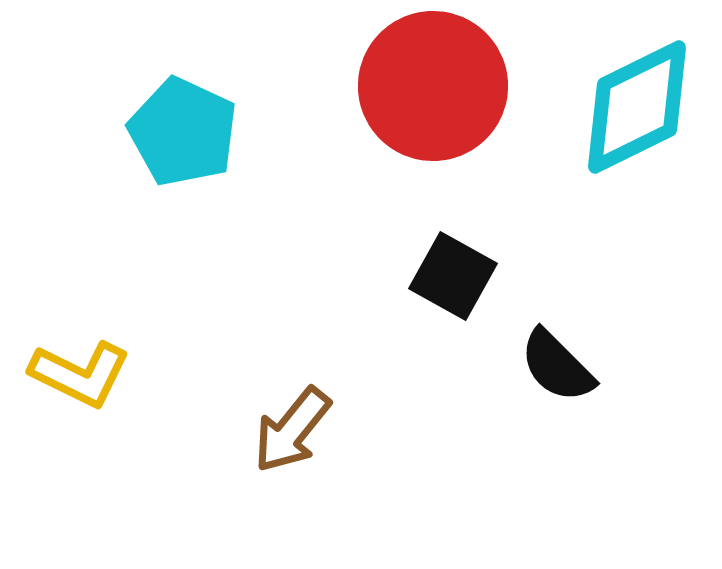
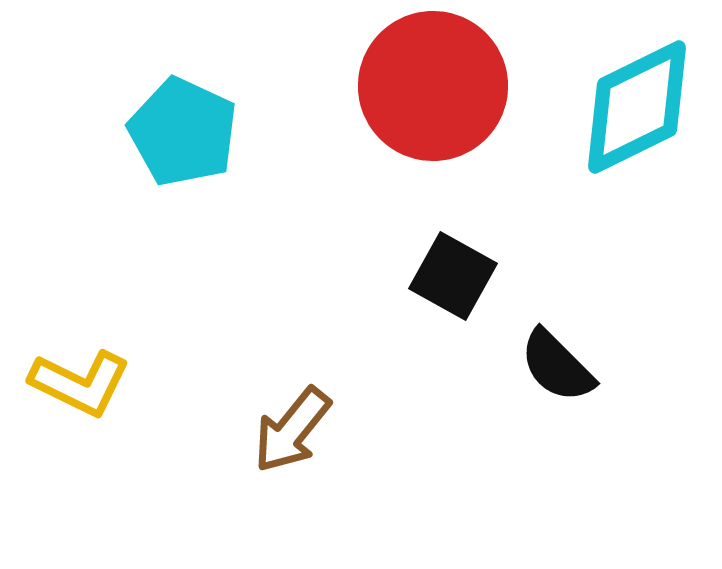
yellow L-shape: moved 9 px down
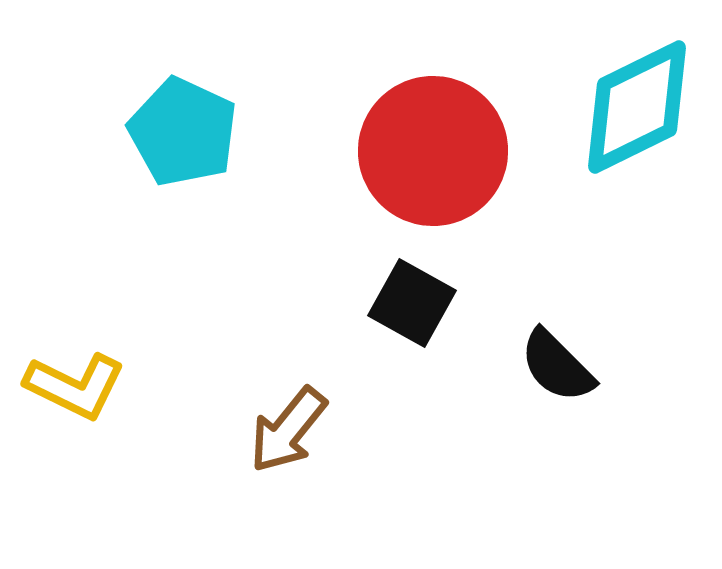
red circle: moved 65 px down
black square: moved 41 px left, 27 px down
yellow L-shape: moved 5 px left, 3 px down
brown arrow: moved 4 px left
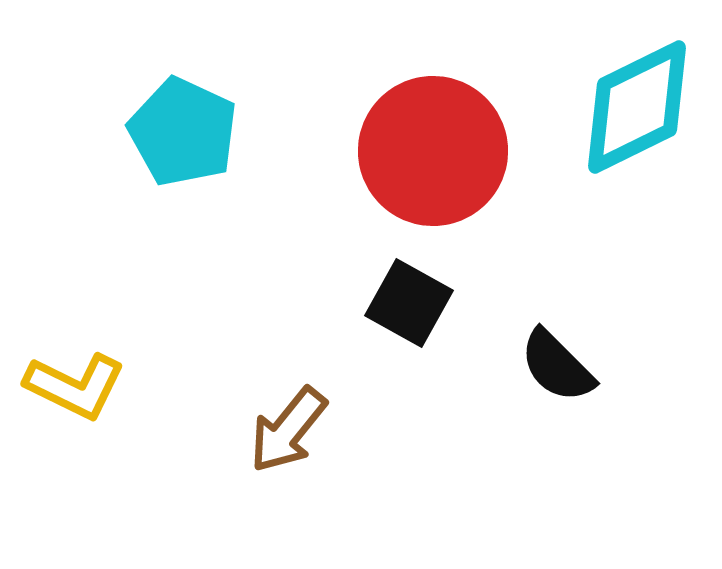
black square: moved 3 px left
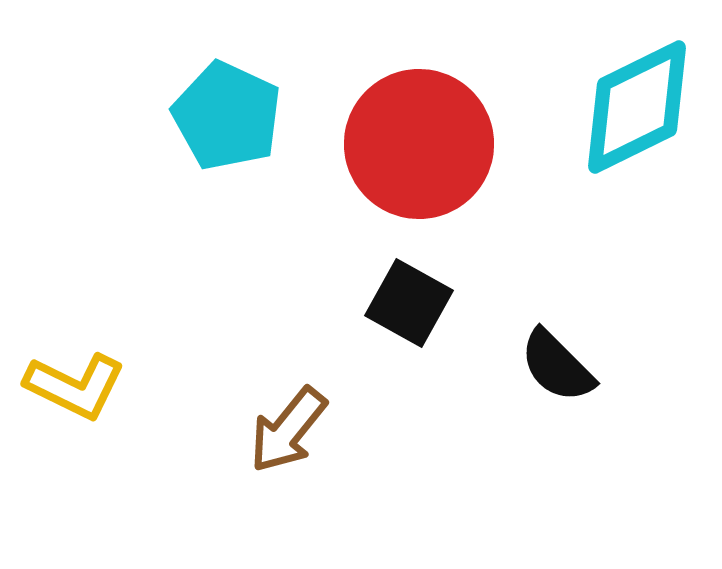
cyan pentagon: moved 44 px right, 16 px up
red circle: moved 14 px left, 7 px up
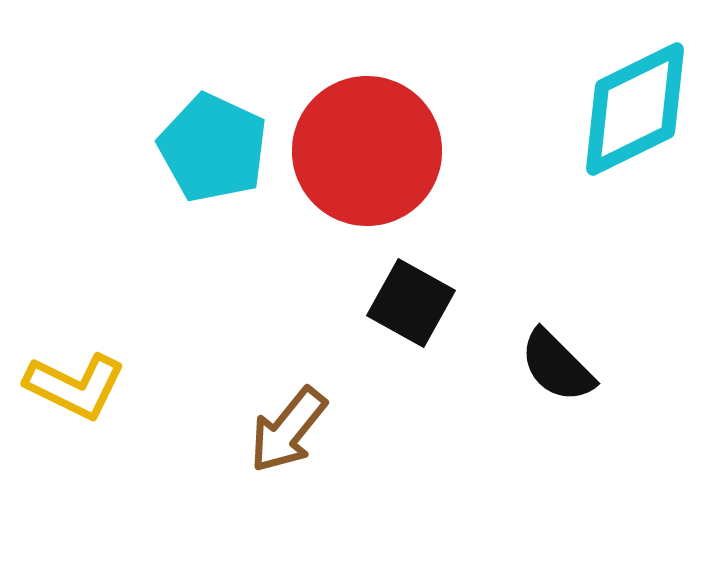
cyan diamond: moved 2 px left, 2 px down
cyan pentagon: moved 14 px left, 32 px down
red circle: moved 52 px left, 7 px down
black square: moved 2 px right
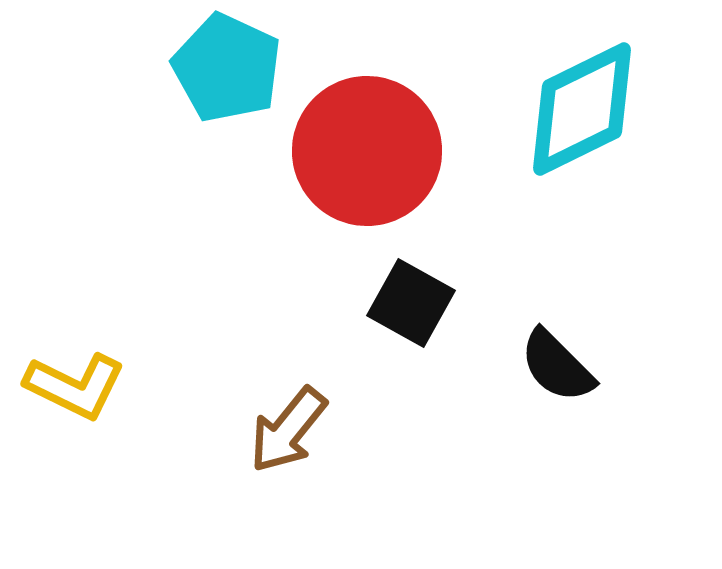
cyan diamond: moved 53 px left
cyan pentagon: moved 14 px right, 80 px up
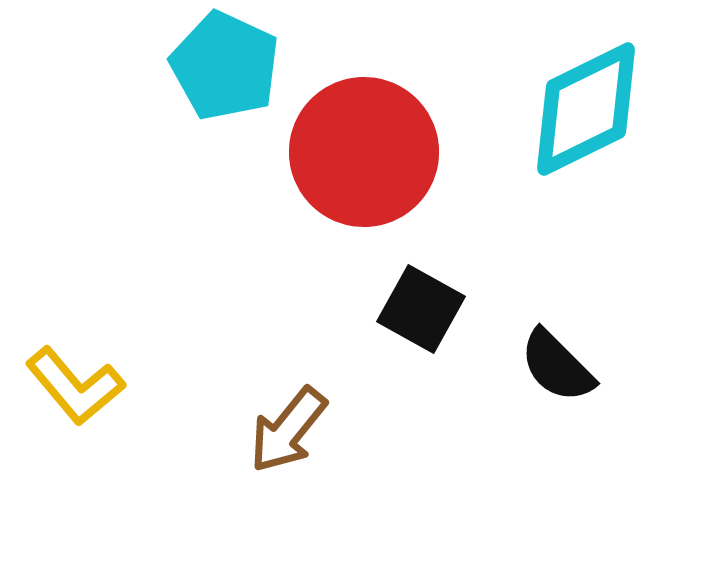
cyan pentagon: moved 2 px left, 2 px up
cyan diamond: moved 4 px right
red circle: moved 3 px left, 1 px down
black square: moved 10 px right, 6 px down
yellow L-shape: rotated 24 degrees clockwise
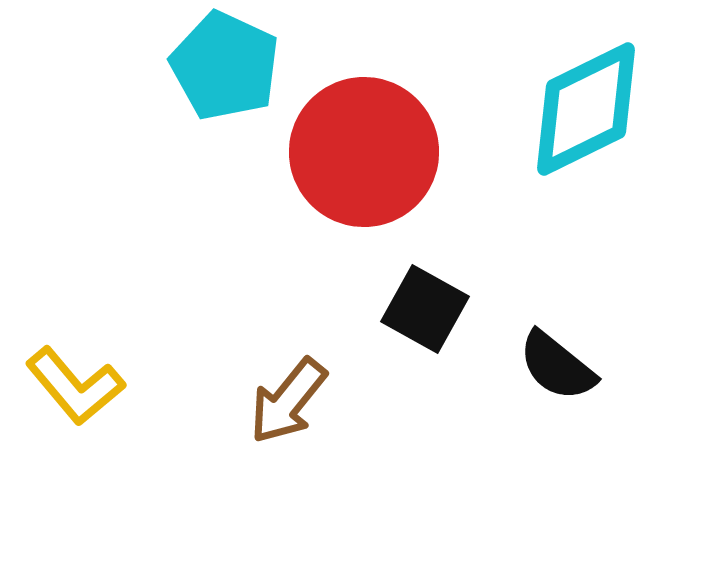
black square: moved 4 px right
black semicircle: rotated 6 degrees counterclockwise
brown arrow: moved 29 px up
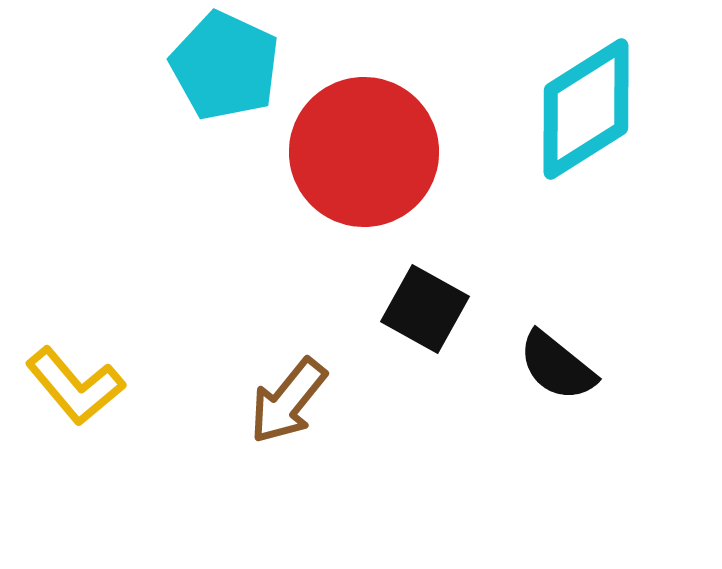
cyan diamond: rotated 6 degrees counterclockwise
